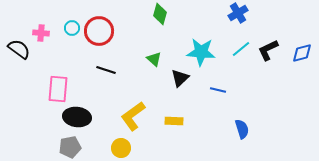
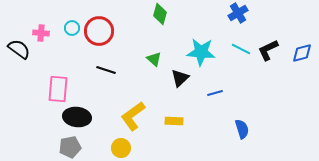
cyan line: rotated 66 degrees clockwise
blue line: moved 3 px left, 3 px down; rotated 28 degrees counterclockwise
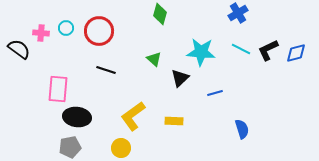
cyan circle: moved 6 px left
blue diamond: moved 6 px left
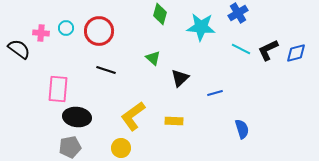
cyan star: moved 25 px up
green triangle: moved 1 px left, 1 px up
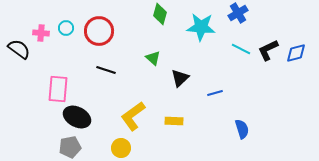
black ellipse: rotated 20 degrees clockwise
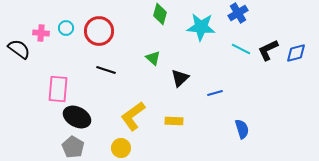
gray pentagon: moved 3 px right; rotated 30 degrees counterclockwise
